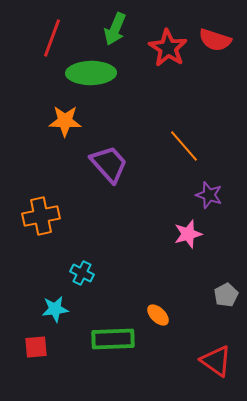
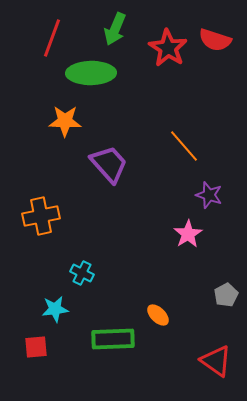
pink star: rotated 16 degrees counterclockwise
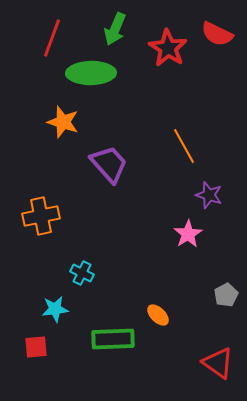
red semicircle: moved 2 px right, 6 px up; rotated 8 degrees clockwise
orange star: moved 2 px left, 1 px down; rotated 16 degrees clockwise
orange line: rotated 12 degrees clockwise
red triangle: moved 2 px right, 2 px down
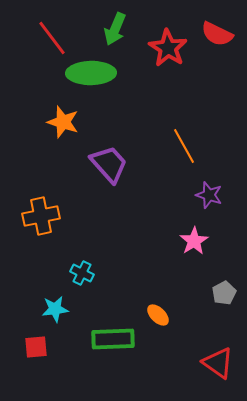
red line: rotated 57 degrees counterclockwise
pink star: moved 6 px right, 7 px down
gray pentagon: moved 2 px left, 2 px up
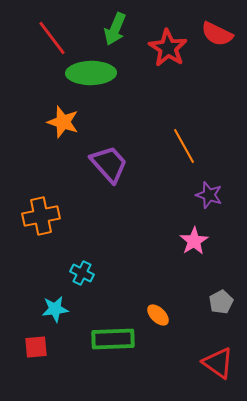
gray pentagon: moved 3 px left, 9 px down
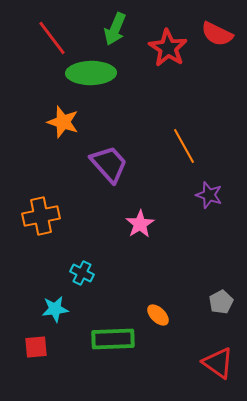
pink star: moved 54 px left, 17 px up
